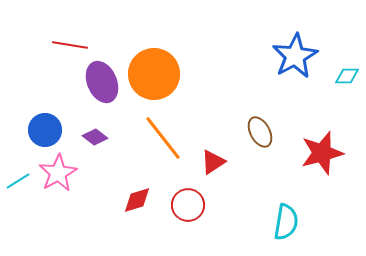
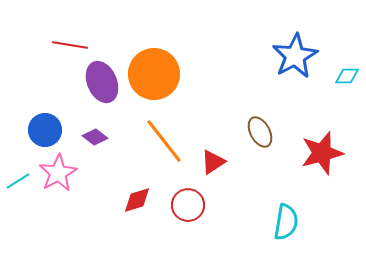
orange line: moved 1 px right, 3 px down
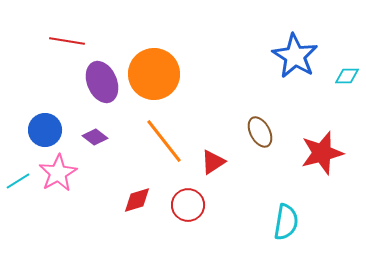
red line: moved 3 px left, 4 px up
blue star: rotated 12 degrees counterclockwise
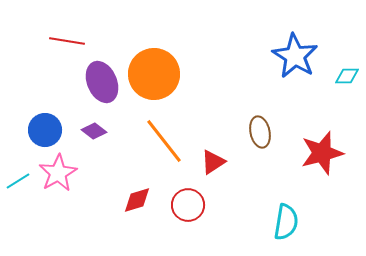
brown ellipse: rotated 16 degrees clockwise
purple diamond: moved 1 px left, 6 px up
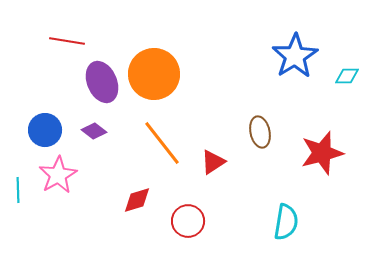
blue star: rotated 9 degrees clockwise
orange line: moved 2 px left, 2 px down
pink star: moved 2 px down
cyan line: moved 9 px down; rotated 60 degrees counterclockwise
red circle: moved 16 px down
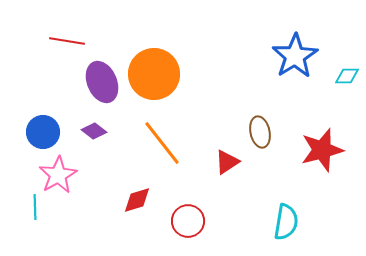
blue circle: moved 2 px left, 2 px down
red star: moved 3 px up
red triangle: moved 14 px right
cyan line: moved 17 px right, 17 px down
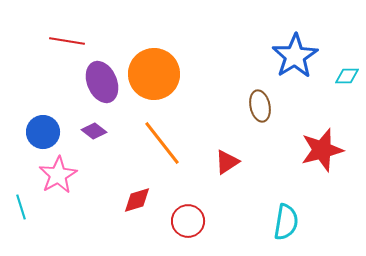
brown ellipse: moved 26 px up
cyan line: moved 14 px left; rotated 15 degrees counterclockwise
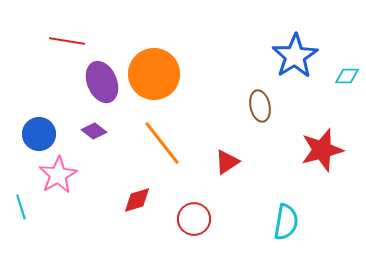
blue circle: moved 4 px left, 2 px down
red circle: moved 6 px right, 2 px up
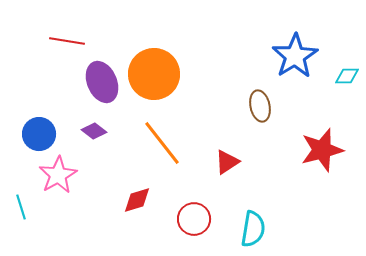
cyan semicircle: moved 33 px left, 7 px down
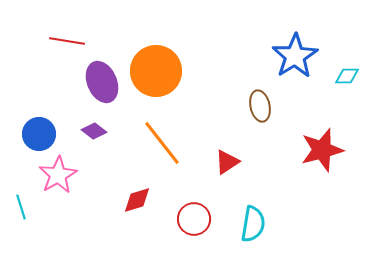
orange circle: moved 2 px right, 3 px up
cyan semicircle: moved 5 px up
